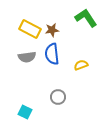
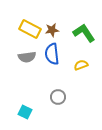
green L-shape: moved 2 px left, 15 px down
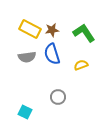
blue semicircle: rotated 10 degrees counterclockwise
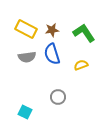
yellow rectangle: moved 4 px left
